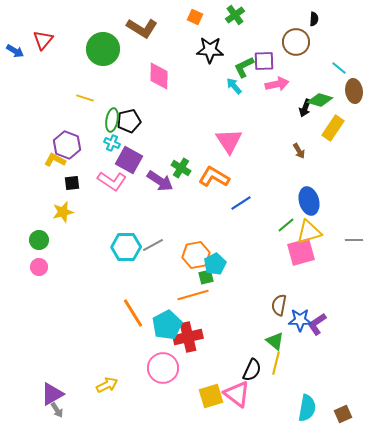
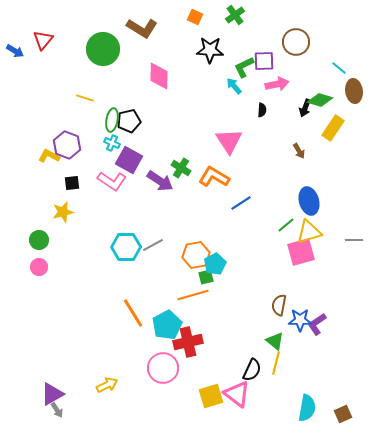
black semicircle at (314, 19): moved 52 px left, 91 px down
yellow L-shape at (55, 160): moved 6 px left, 4 px up
red cross at (188, 337): moved 5 px down
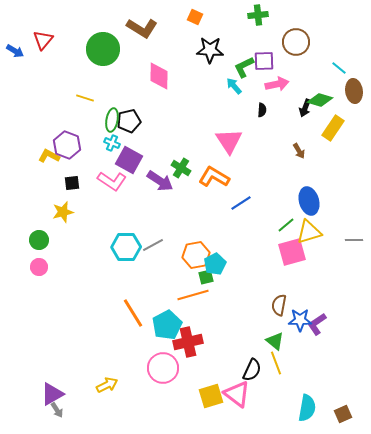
green cross at (235, 15): moved 23 px right; rotated 30 degrees clockwise
pink square at (301, 252): moved 9 px left
yellow line at (276, 363): rotated 35 degrees counterclockwise
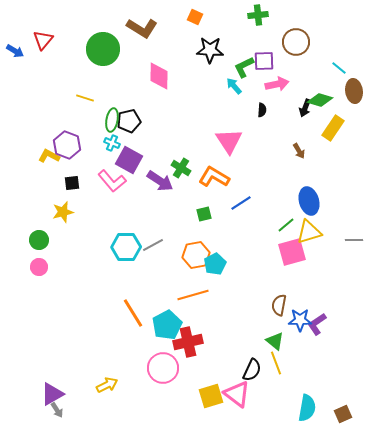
pink L-shape at (112, 181): rotated 16 degrees clockwise
green square at (206, 277): moved 2 px left, 63 px up
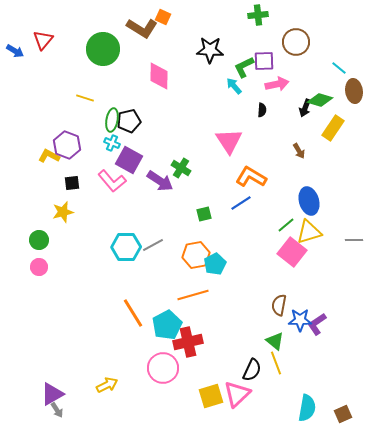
orange square at (195, 17): moved 32 px left
orange L-shape at (214, 177): moved 37 px right
pink square at (292, 252): rotated 36 degrees counterclockwise
pink triangle at (237, 394): rotated 40 degrees clockwise
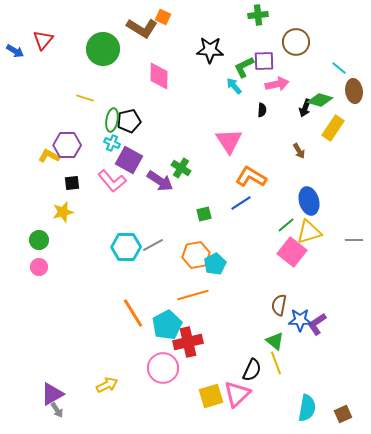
purple hexagon at (67, 145): rotated 20 degrees counterclockwise
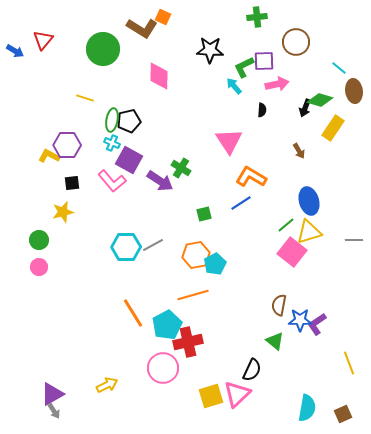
green cross at (258, 15): moved 1 px left, 2 px down
yellow line at (276, 363): moved 73 px right
gray arrow at (57, 410): moved 3 px left, 1 px down
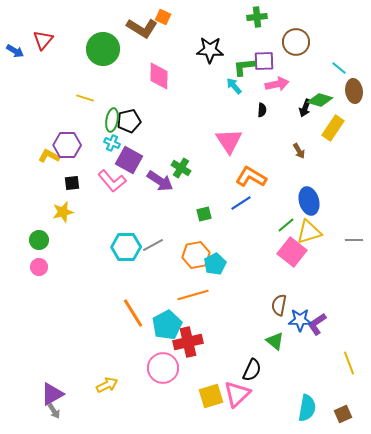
green L-shape at (244, 67): rotated 20 degrees clockwise
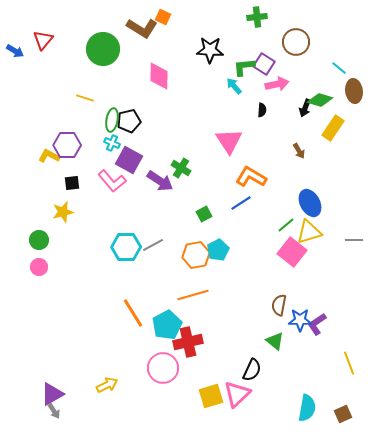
purple square at (264, 61): moved 3 px down; rotated 35 degrees clockwise
blue ellipse at (309, 201): moved 1 px right, 2 px down; rotated 12 degrees counterclockwise
green square at (204, 214): rotated 14 degrees counterclockwise
cyan pentagon at (215, 264): moved 3 px right, 14 px up
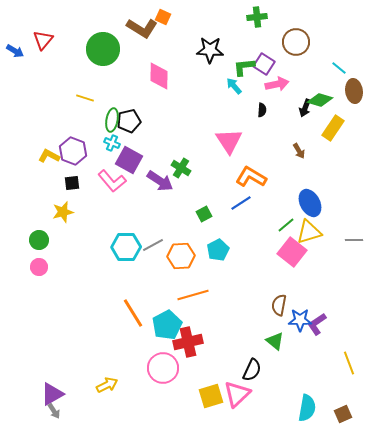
purple hexagon at (67, 145): moved 6 px right, 6 px down; rotated 20 degrees clockwise
orange hexagon at (196, 255): moved 15 px left, 1 px down; rotated 8 degrees clockwise
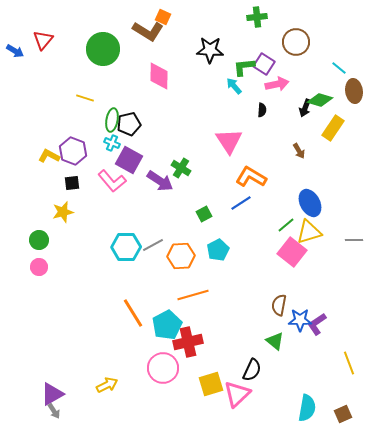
brown L-shape at (142, 28): moved 6 px right, 3 px down
black pentagon at (129, 121): moved 3 px down
yellow square at (211, 396): moved 12 px up
